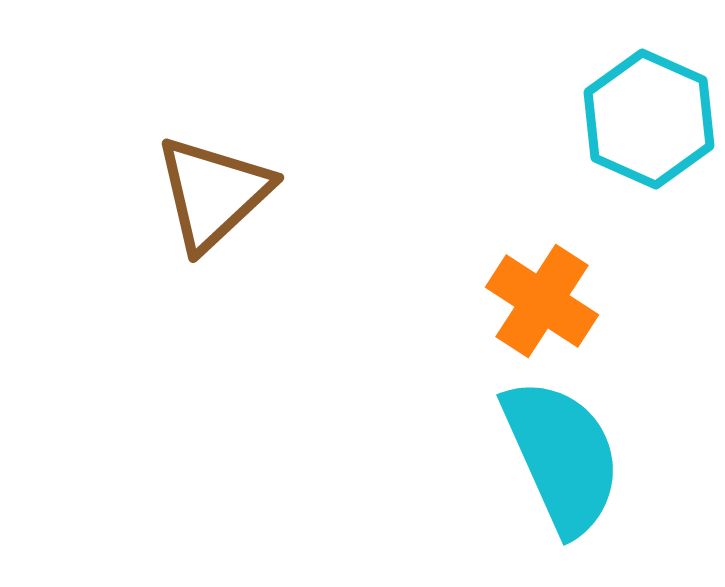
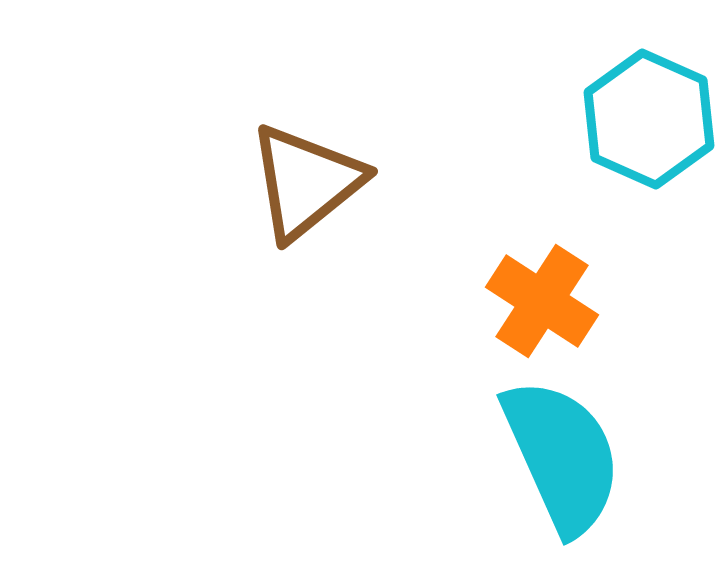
brown triangle: moved 93 px right, 11 px up; rotated 4 degrees clockwise
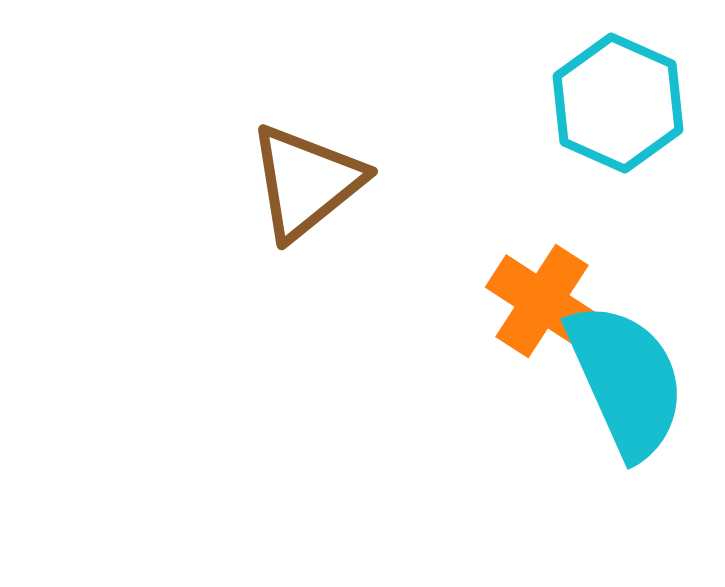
cyan hexagon: moved 31 px left, 16 px up
cyan semicircle: moved 64 px right, 76 px up
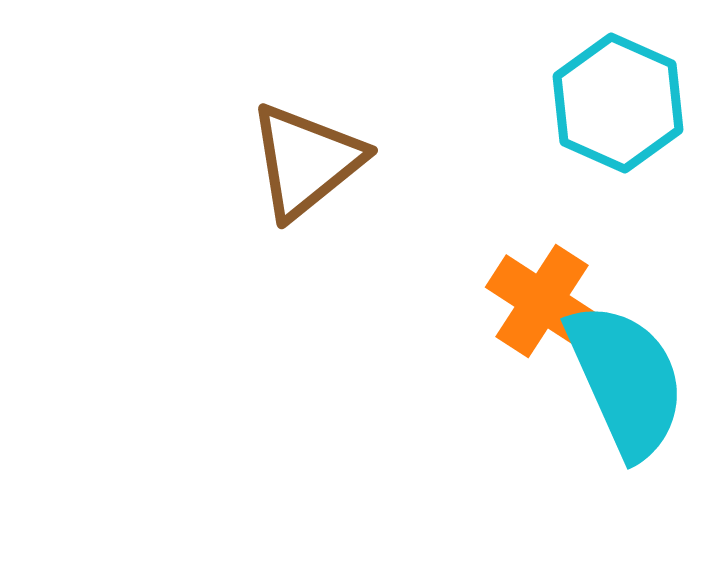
brown triangle: moved 21 px up
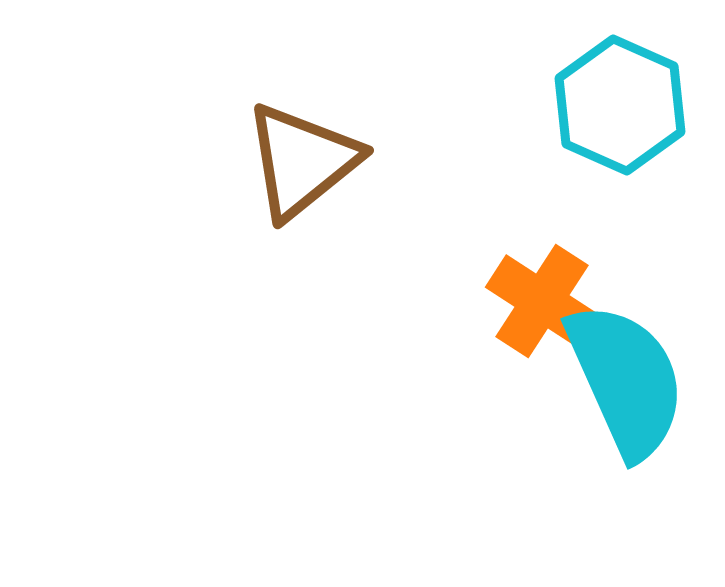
cyan hexagon: moved 2 px right, 2 px down
brown triangle: moved 4 px left
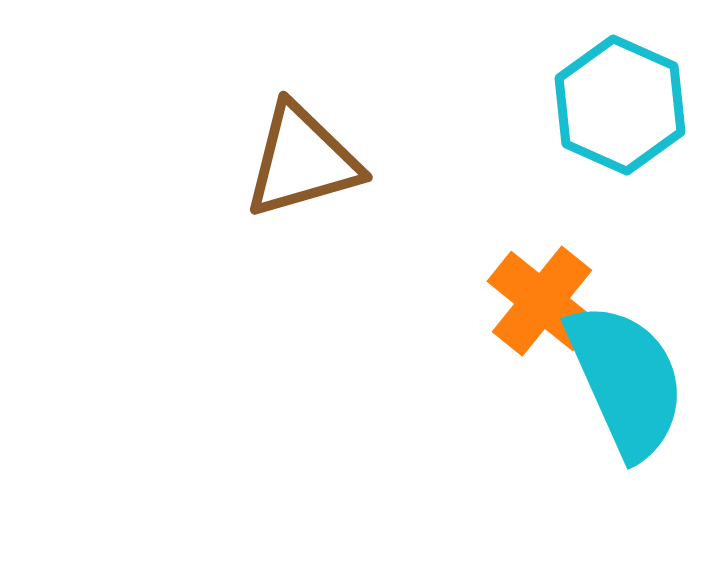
brown triangle: rotated 23 degrees clockwise
orange cross: rotated 6 degrees clockwise
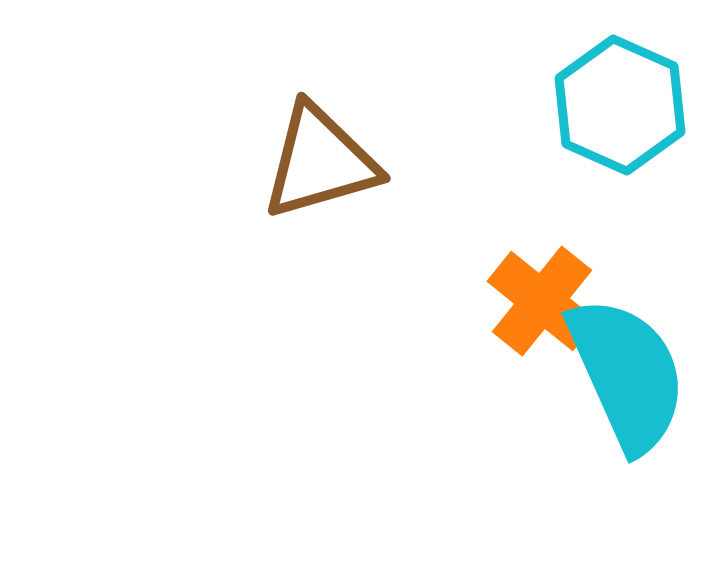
brown triangle: moved 18 px right, 1 px down
cyan semicircle: moved 1 px right, 6 px up
